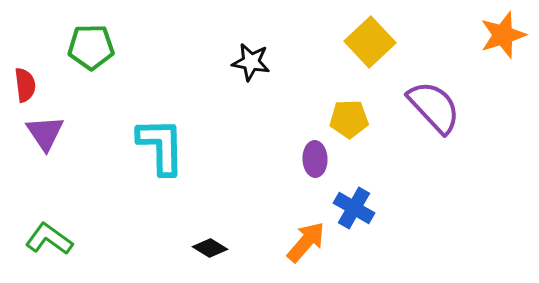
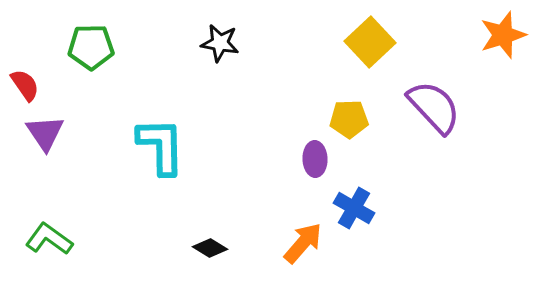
black star: moved 31 px left, 19 px up
red semicircle: rotated 28 degrees counterclockwise
orange arrow: moved 3 px left, 1 px down
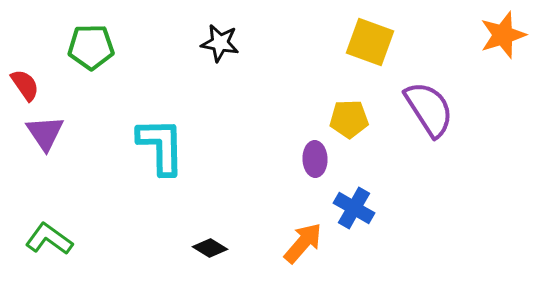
yellow square: rotated 27 degrees counterclockwise
purple semicircle: moved 5 px left, 2 px down; rotated 10 degrees clockwise
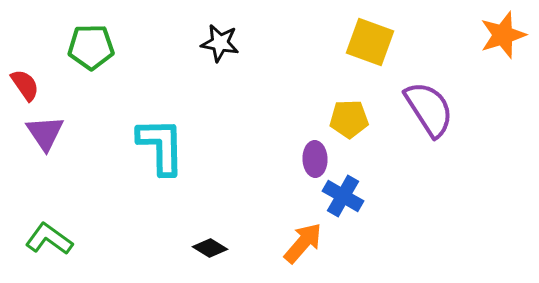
blue cross: moved 11 px left, 12 px up
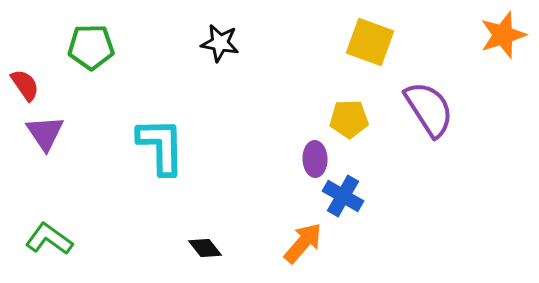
black diamond: moved 5 px left; rotated 20 degrees clockwise
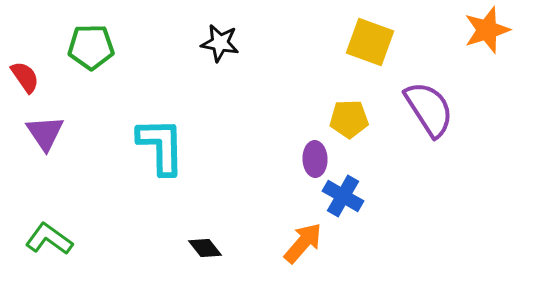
orange star: moved 16 px left, 5 px up
red semicircle: moved 8 px up
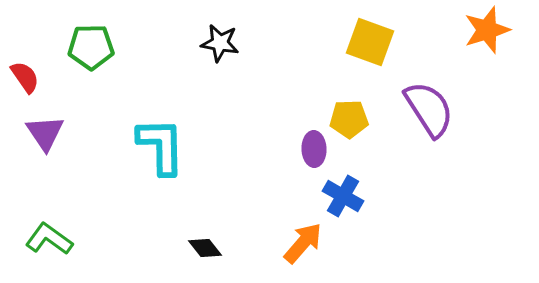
purple ellipse: moved 1 px left, 10 px up
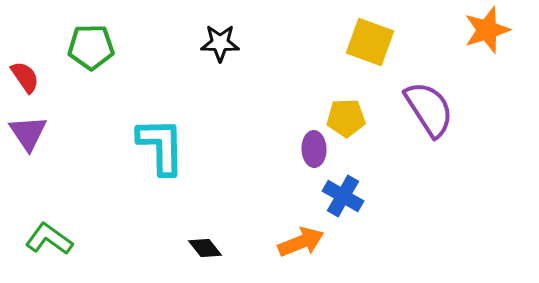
black star: rotated 9 degrees counterclockwise
yellow pentagon: moved 3 px left, 1 px up
purple triangle: moved 17 px left
orange arrow: moved 2 px left, 1 px up; rotated 27 degrees clockwise
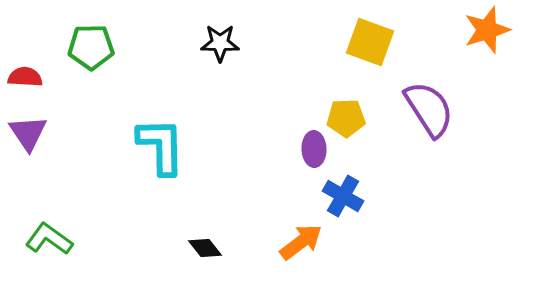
red semicircle: rotated 52 degrees counterclockwise
orange arrow: rotated 15 degrees counterclockwise
